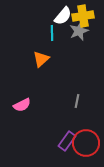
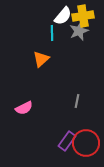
pink semicircle: moved 2 px right, 3 px down
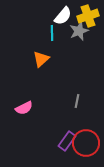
yellow cross: moved 5 px right; rotated 10 degrees counterclockwise
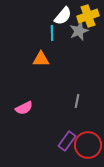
orange triangle: rotated 42 degrees clockwise
red circle: moved 2 px right, 2 px down
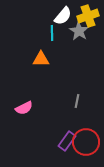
gray star: rotated 18 degrees counterclockwise
red circle: moved 2 px left, 3 px up
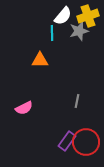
gray star: rotated 24 degrees clockwise
orange triangle: moved 1 px left, 1 px down
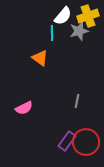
orange triangle: moved 2 px up; rotated 36 degrees clockwise
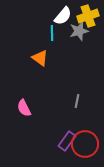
pink semicircle: rotated 90 degrees clockwise
red circle: moved 1 px left, 2 px down
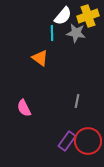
gray star: moved 3 px left, 2 px down; rotated 24 degrees clockwise
red circle: moved 3 px right, 3 px up
